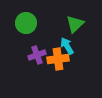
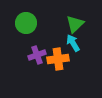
cyan arrow: moved 6 px right, 3 px up
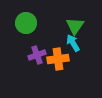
green triangle: moved 2 px down; rotated 12 degrees counterclockwise
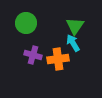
purple cross: moved 4 px left; rotated 36 degrees clockwise
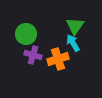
green circle: moved 11 px down
orange cross: rotated 10 degrees counterclockwise
